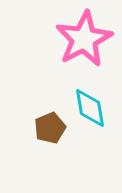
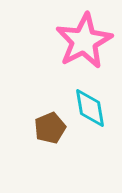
pink star: moved 2 px down
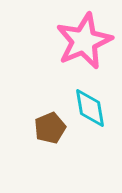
pink star: rotated 4 degrees clockwise
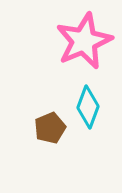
cyan diamond: moved 2 px left, 1 px up; rotated 30 degrees clockwise
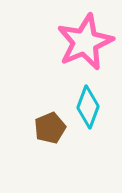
pink star: moved 1 px right, 1 px down
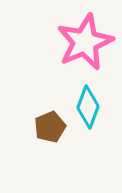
brown pentagon: moved 1 px up
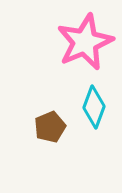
cyan diamond: moved 6 px right
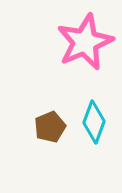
cyan diamond: moved 15 px down
